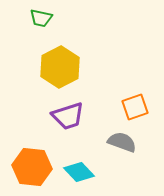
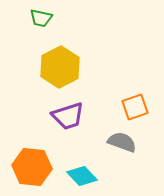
cyan diamond: moved 3 px right, 4 px down
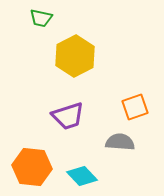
yellow hexagon: moved 15 px right, 11 px up
gray semicircle: moved 2 px left; rotated 16 degrees counterclockwise
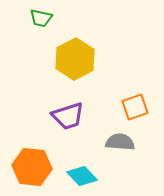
yellow hexagon: moved 3 px down
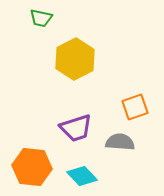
purple trapezoid: moved 8 px right, 12 px down
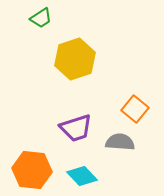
green trapezoid: rotated 45 degrees counterclockwise
yellow hexagon: rotated 9 degrees clockwise
orange square: moved 2 px down; rotated 32 degrees counterclockwise
orange hexagon: moved 3 px down
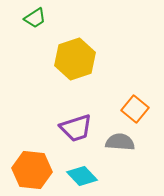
green trapezoid: moved 6 px left
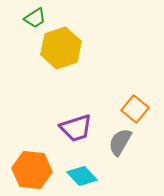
yellow hexagon: moved 14 px left, 11 px up
gray semicircle: rotated 64 degrees counterclockwise
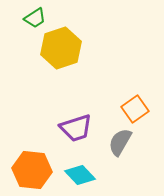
orange square: rotated 16 degrees clockwise
cyan diamond: moved 2 px left, 1 px up
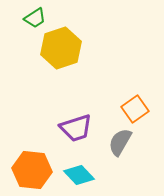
cyan diamond: moved 1 px left
